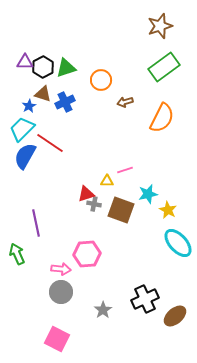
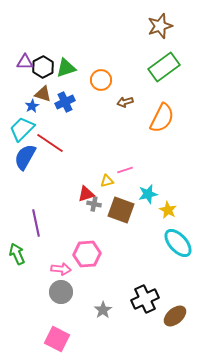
blue star: moved 3 px right
blue semicircle: moved 1 px down
yellow triangle: rotated 16 degrees counterclockwise
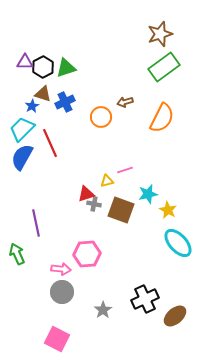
brown star: moved 8 px down
orange circle: moved 37 px down
red line: rotated 32 degrees clockwise
blue semicircle: moved 3 px left
gray circle: moved 1 px right
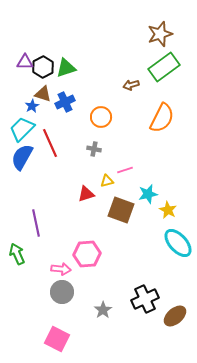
brown arrow: moved 6 px right, 17 px up
gray cross: moved 55 px up
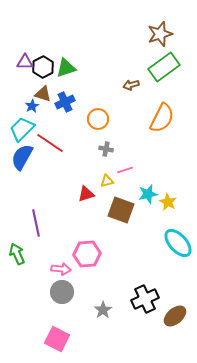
orange circle: moved 3 px left, 2 px down
red line: rotated 32 degrees counterclockwise
gray cross: moved 12 px right
yellow star: moved 8 px up
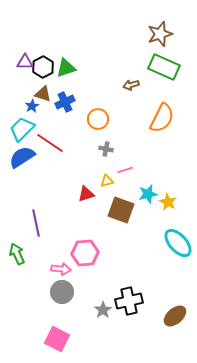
green rectangle: rotated 60 degrees clockwise
blue semicircle: rotated 28 degrees clockwise
pink hexagon: moved 2 px left, 1 px up
black cross: moved 16 px left, 2 px down; rotated 12 degrees clockwise
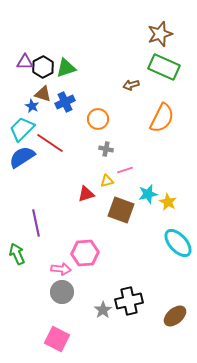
blue star: rotated 16 degrees counterclockwise
